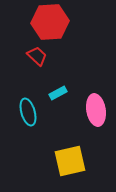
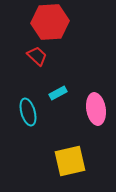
pink ellipse: moved 1 px up
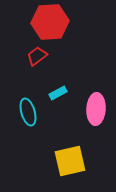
red trapezoid: rotated 80 degrees counterclockwise
pink ellipse: rotated 12 degrees clockwise
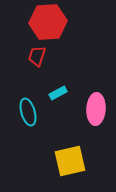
red hexagon: moved 2 px left
red trapezoid: rotated 35 degrees counterclockwise
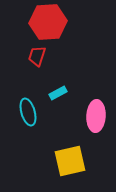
pink ellipse: moved 7 px down
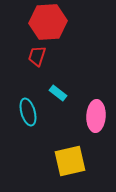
cyan rectangle: rotated 66 degrees clockwise
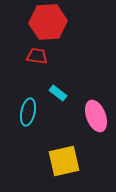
red trapezoid: rotated 80 degrees clockwise
cyan ellipse: rotated 28 degrees clockwise
pink ellipse: rotated 24 degrees counterclockwise
yellow square: moved 6 px left
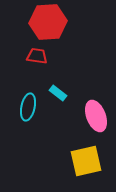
cyan ellipse: moved 5 px up
yellow square: moved 22 px right
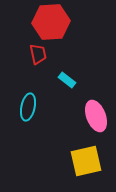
red hexagon: moved 3 px right
red trapezoid: moved 1 px right, 2 px up; rotated 70 degrees clockwise
cyan rectangle: moved 9 px right, 13 px up
